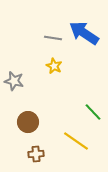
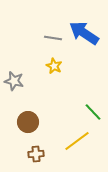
yellow line: moved 1 px right; rotated 72 degrees counterclockwise
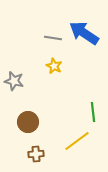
green line: rotated 36 degrees clockwise
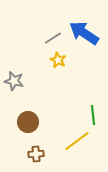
gray line: rotated 42 degrees counterclockwise
yellow star: moved 4 px right, 6 px up
green line: moved 3 px down
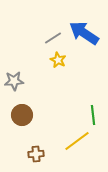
gray star: rotated 18 degrees counterclockwise
brown circle: moved 6 px left, 7 px up
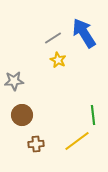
blue arrow: rotated 24 degrees clockwise
brown cross: moved 10 px up
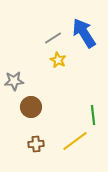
brown circle: moved 9 px right, 8 px up
yellow line: moved 2 px left
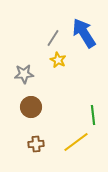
gray line: rotated 24 degrees counterclockwise
gray star: moved 10 px right, 7 px up
yellow line: moved 1 px right, 1 px down
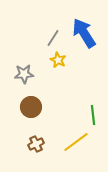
brown cross: rotated 21 degrees counterclockwise
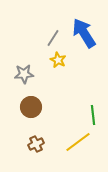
yellow line: moved 2 px right
